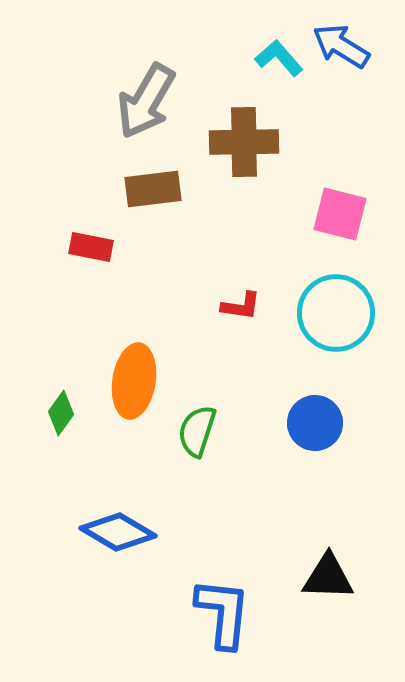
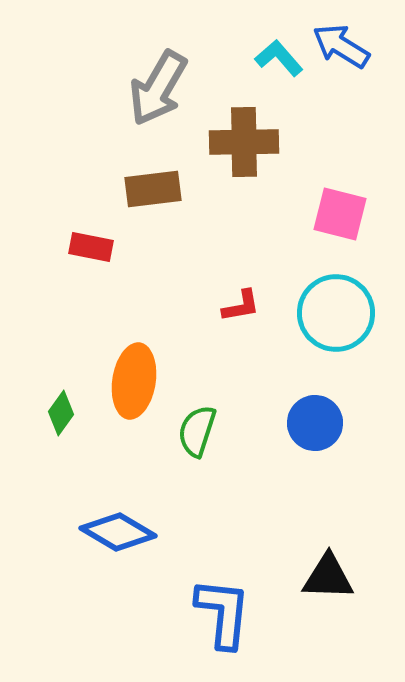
gray arrow: moved 12 px right, 13 px up
red L-shape: rotated 18 degrees counterclockwise
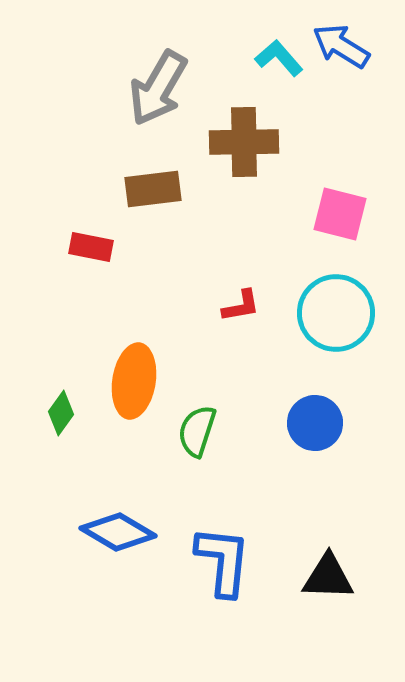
blue L-shape: moved 52 px up
